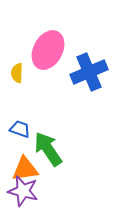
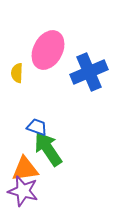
blue trapezoid: moved 17 px right, 2 px up
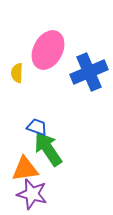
purple star: moved 9 px right, 3 px down
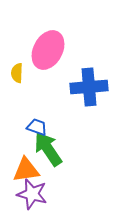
blue cross: moved 15 px down; rotated 18 degrees clockwise
orange triangle: moved 1 px right, 1 px down
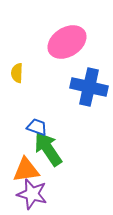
pink ellipse: moved 19 px right, 8 px up; rotated 30 degrees clockwise
blue cross: rotated 18 degrees clockwise
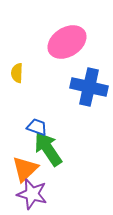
orange triangle: moved 1 px left, 1 px up; rotated 36 degrees counterclockwise
